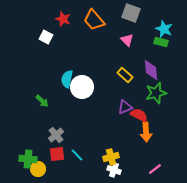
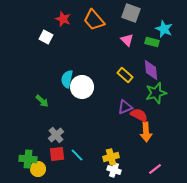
green rectangle: moved 9 px left
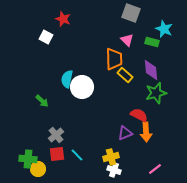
orange trapezoid: moved 20 px right, 39 px down; rotated 140 degrees counterclockwise
purple triangle: moved 26 px down
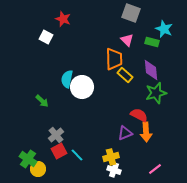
red square: moved 2 px right, 3 px up; rotated 21 degrees counterclockwise
green cross: rotated 30 degrees clockwise
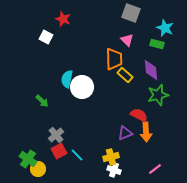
cyan star: moved 1 px right, 1 px up
green rectangle: moved 5 px right, 2 px down
green star: moved 2 px right, 2 px down
